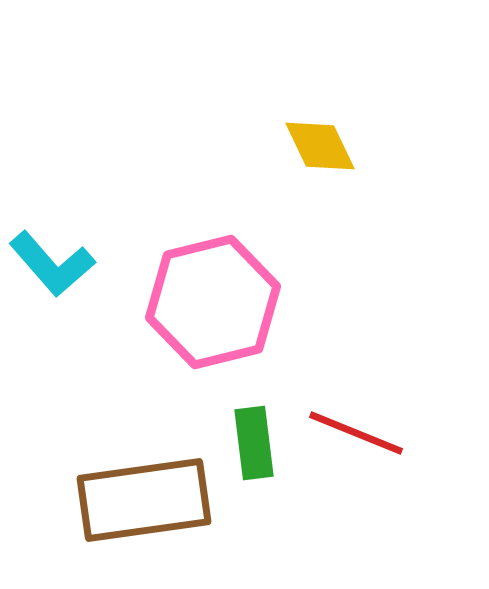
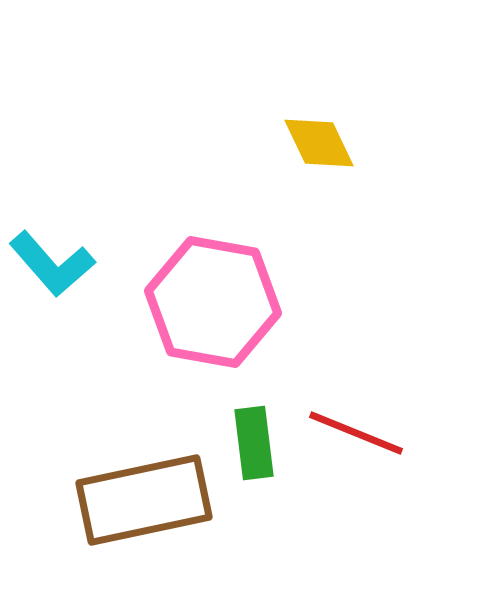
yellow diamond: moved 1 px left, 3 px up
pink hexagon: rotated 24 degrees clockwise
brown rectangle: rotated 4 degrees counterclockwise
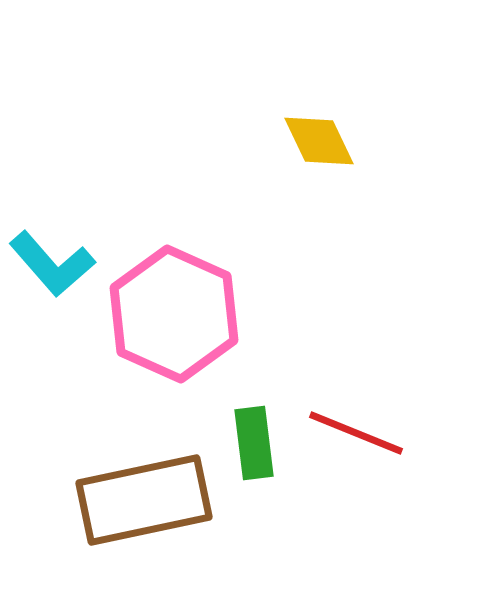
yellow diamond: moved 2 px up
pink hexagon: moved 39 px left, 12 px down; rotated 14 degrees clockwise
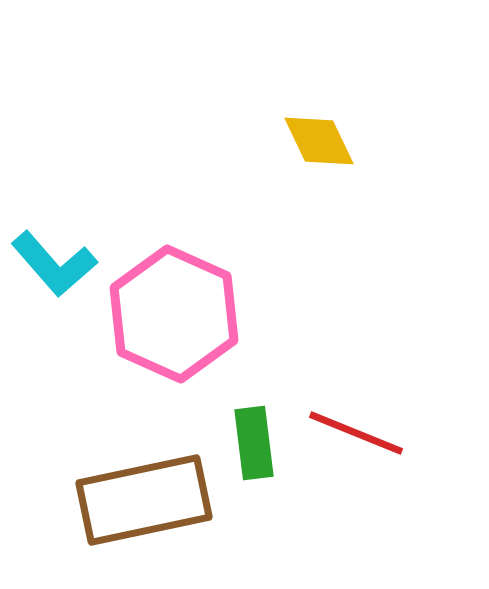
cyan L-shape: moved 2 px right
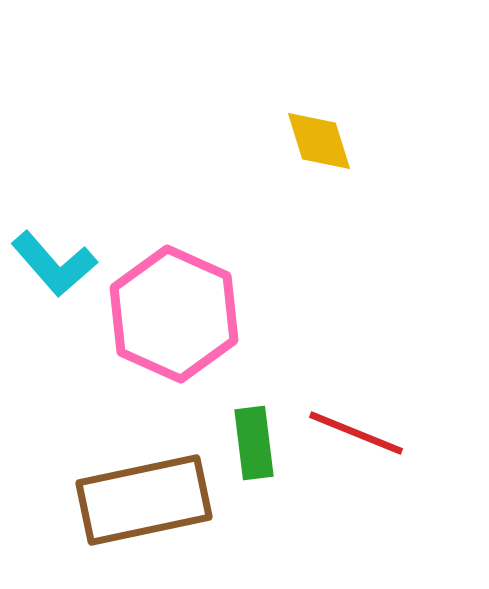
yellow diamond: rotated 8 degrees clockwise
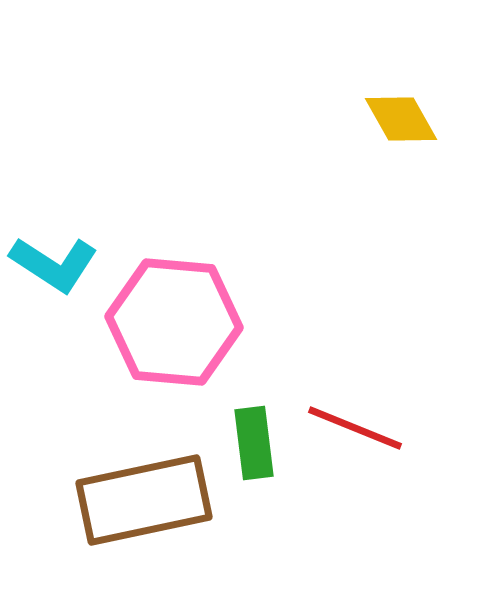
yellow diamond: moved 82 px right, 22 px up; rotated 12 degrees counterclockwise
cyan L-shape: rotated 16 degrees counterclockwise
pink hexagon: moved 8 px down; rotated 19 degrees counterclockwise
red line: moved 1 px left, 5 px up
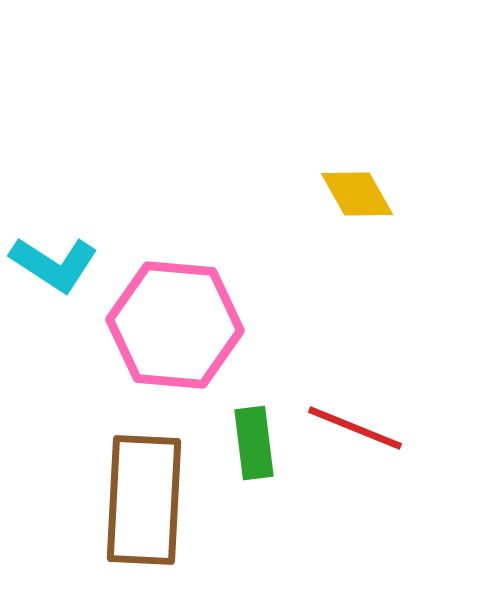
yellow diamond: moved 44 px left, 75 px down
pink hexagon: moved 1 px right, 3 px down
brown rectangle: rotated 75 degrees counterclockwise
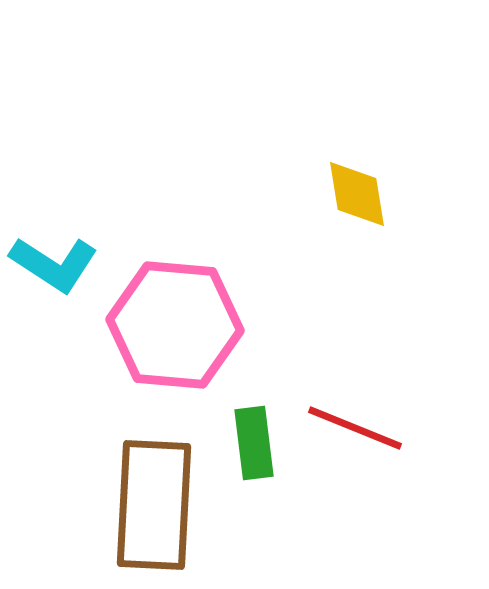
yellow diamond: rotated 20 degrees clockwise
brown rectangle: moved 10 px right, 5 px down
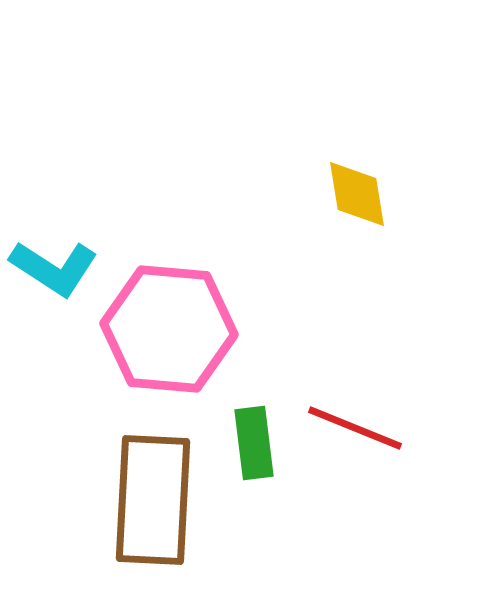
cyan L-shape: moved 4 px down
pink hexagon: moved 6 px left, 4 px down
brown rectangle: moved 1 px left, 5 px up
